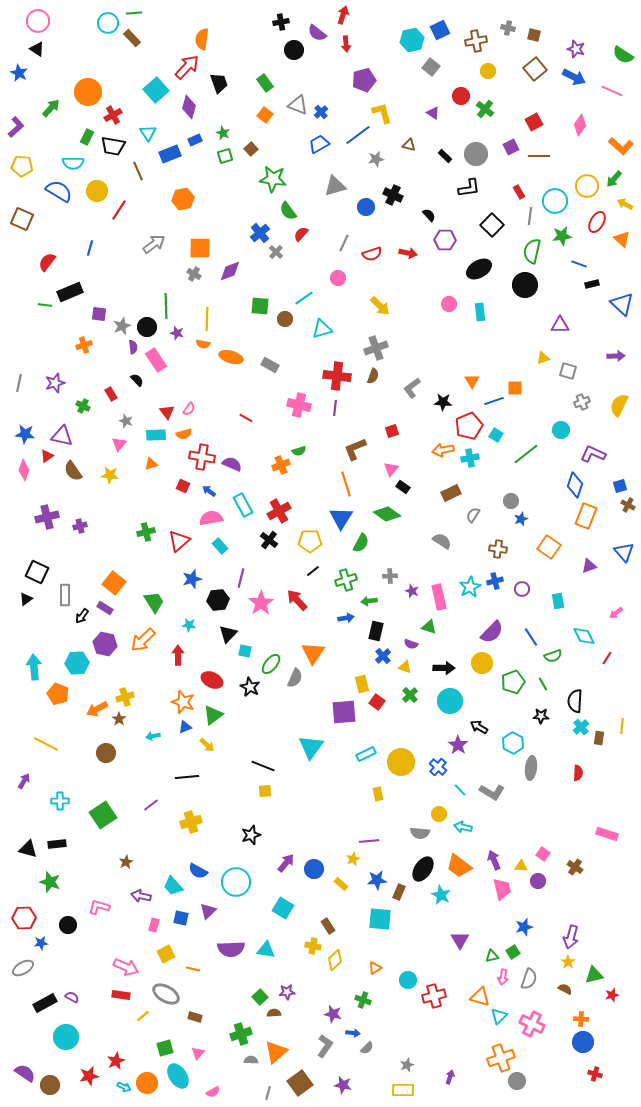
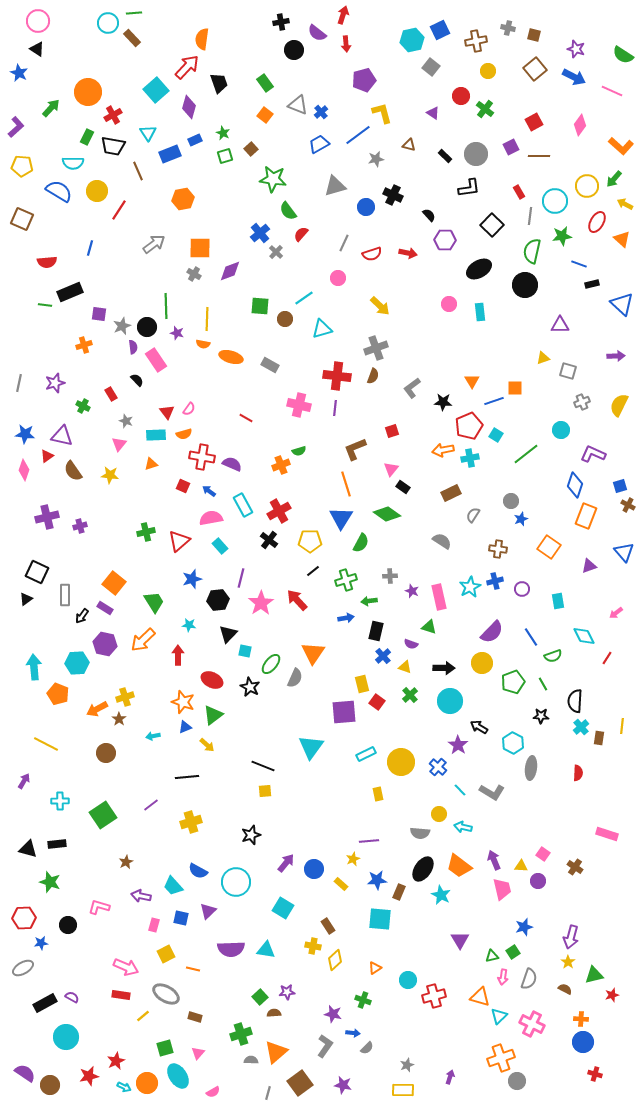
red semicircle at (47, 262): rotated 132 degrees counterclockwise
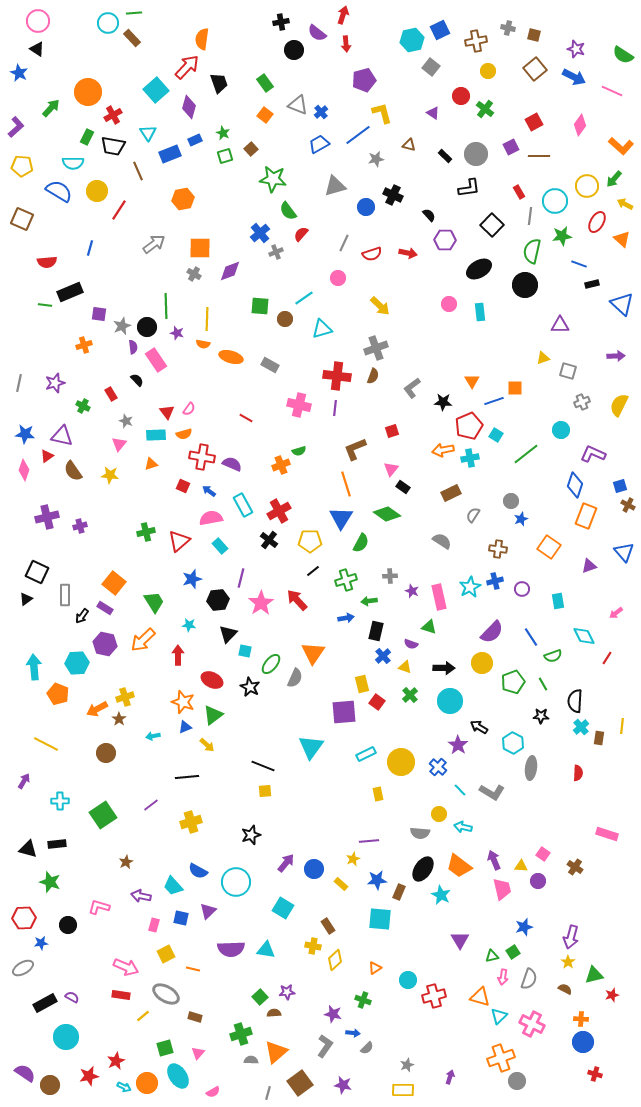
gray cross at (276, 252): rotated 24 degrees clockwise
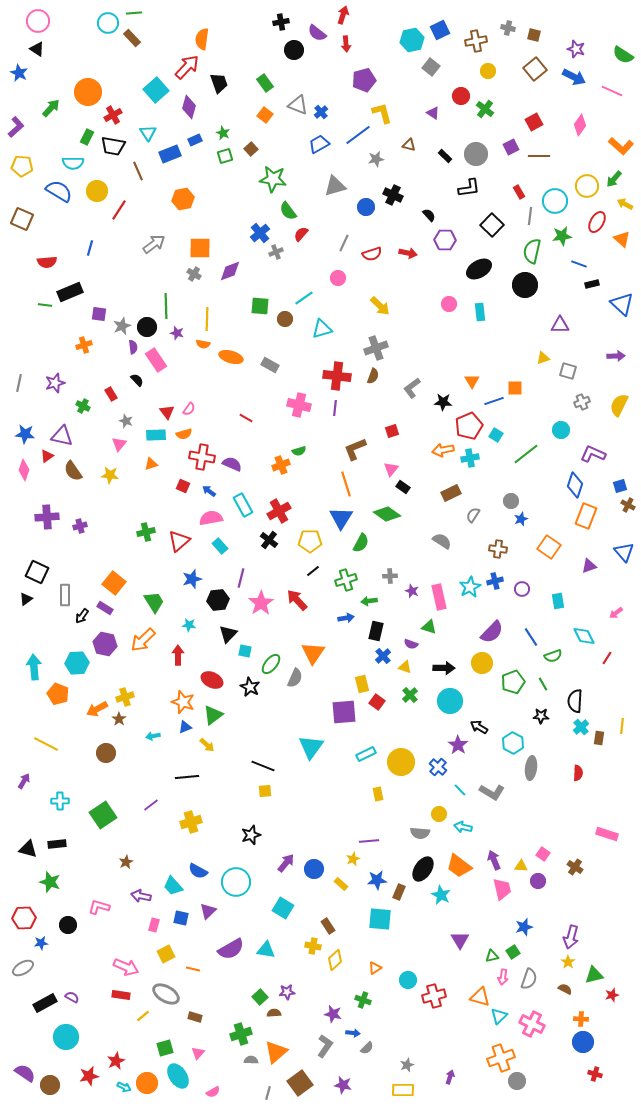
purple cross at (47, 517): rotated 10 degrees clockwise
purple semicircle at (231, 949): rotated 28 degrees counterclockwise
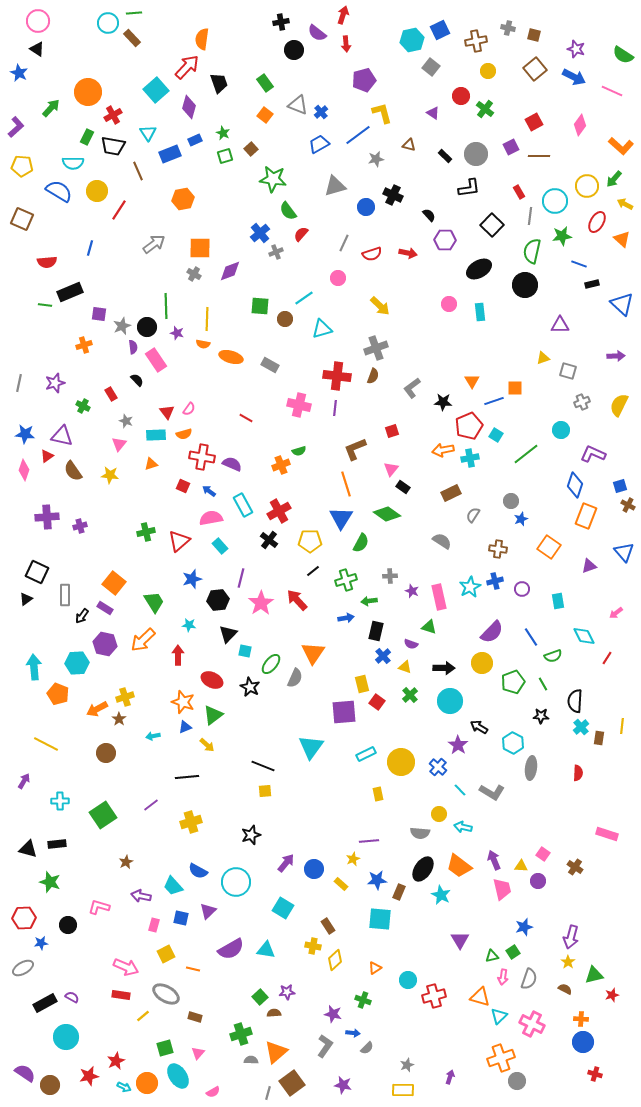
brown square at (300, 1083): moved 8 px left
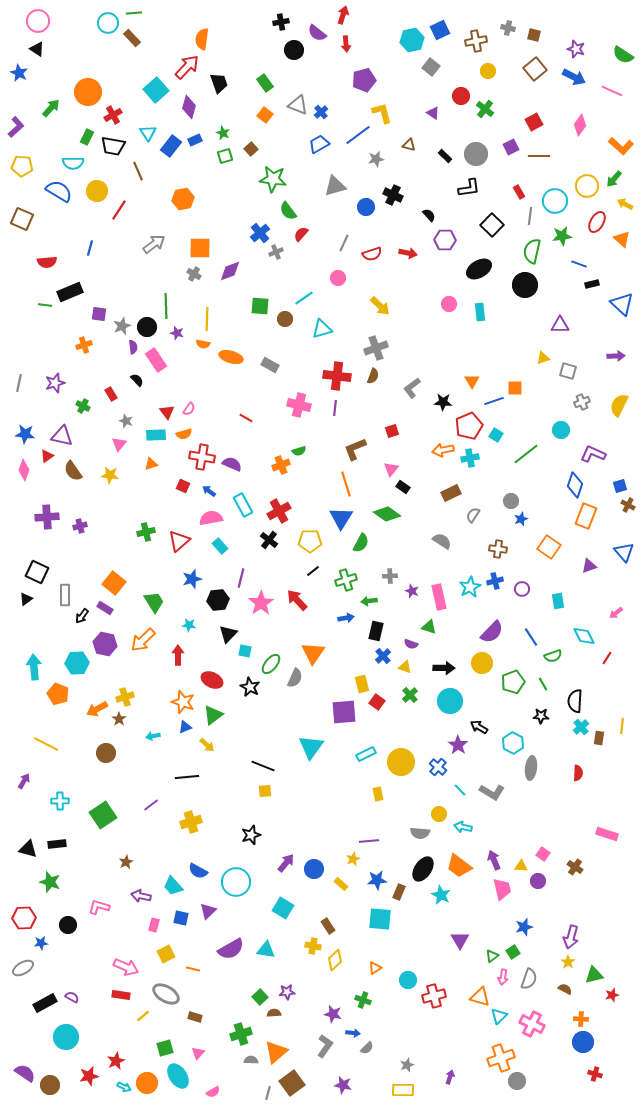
blue rectangle at (170, 154): moved 1 px right, 8 px up; rotated 30 degrees counterclockwise
green triangle at (492, 956): rotated 24 degrees counterclockwise
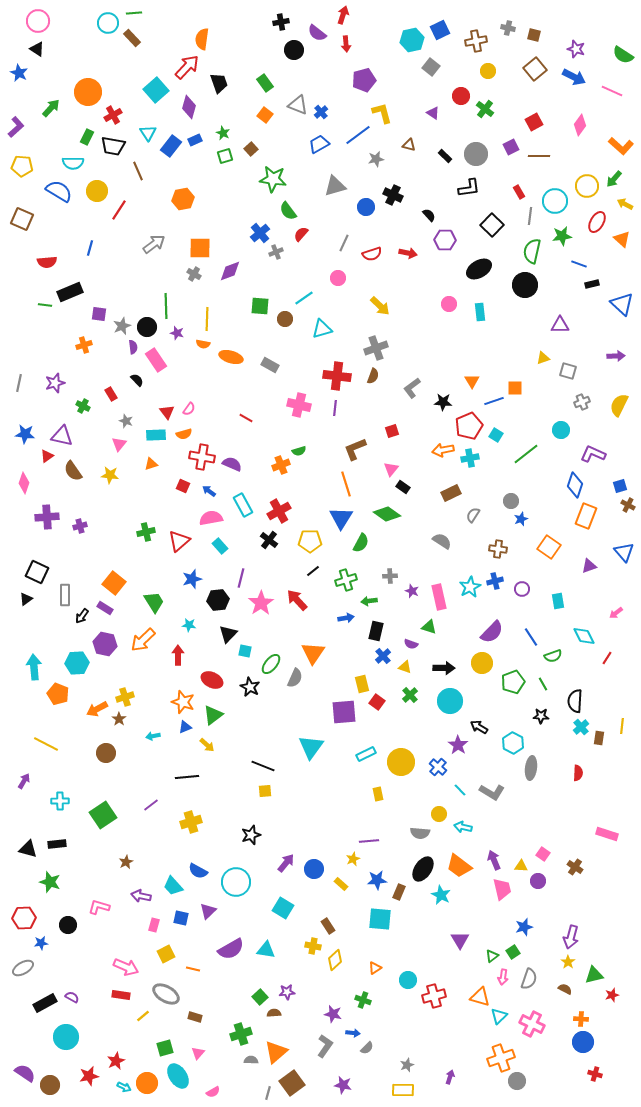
pink diamond at (24, 470): moved 13 px down
